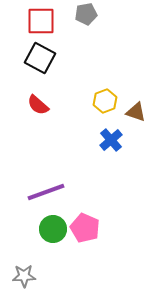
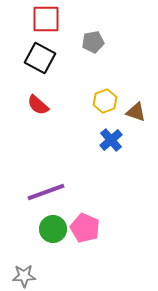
gray pentagon: moved 7 px right, 28 px down
red square: moved 5 px right, 2 px up
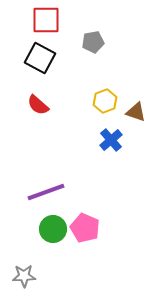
red square: moved 1 px down
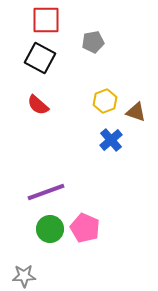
green circle: moved 3 px left
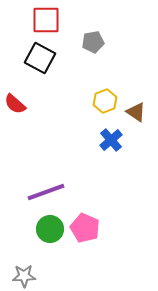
red semicircle: moved 23 px left, 1 px up
brown triangle: rotated 15 degrees clockwise
